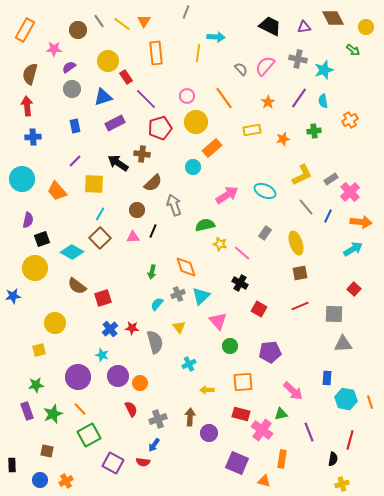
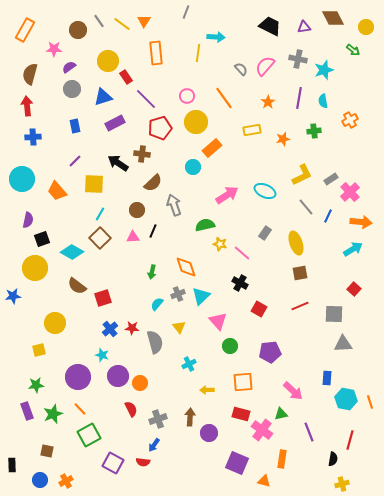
purple line at (299, 98): rotated 25 degrees counterclockwise
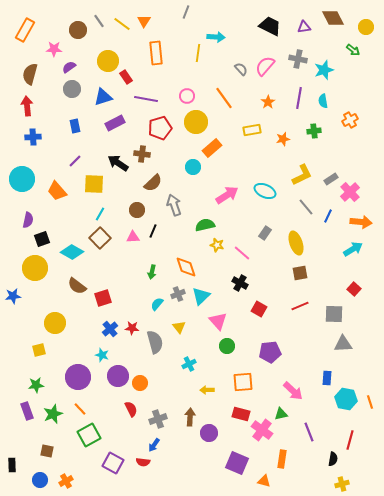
purple line at (146, 99): rotated 35 degrees counterclockwise
yellow star at (220, 244): moved 3 px left, 1 px down
green circle at (230, 346): moved 3 px left
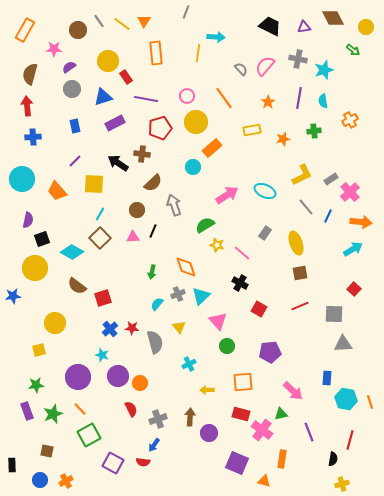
green semicircle at (205, 225): rotated 18 degrees counterclockwise
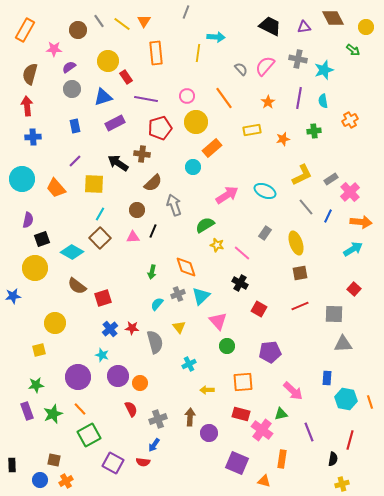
orange trapezoid at (57, 191): moved 1 px left, 3 px up
brown square at (47, 451): moved 7 px right, 9 px down
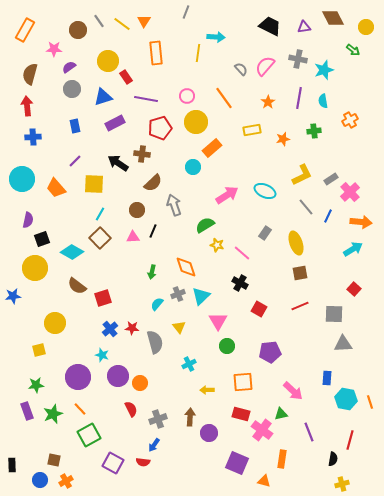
pink triangle at (218, 321): rotated 12 degrees clockwise
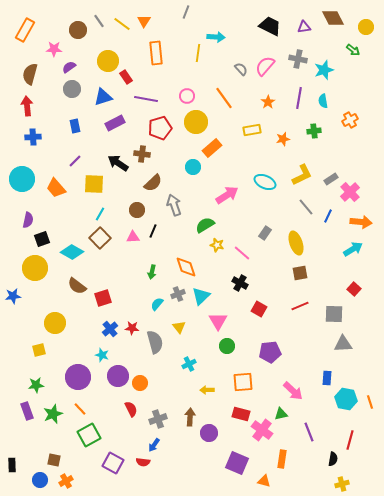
cyan ellipse at (265, 191): moved 9 px up
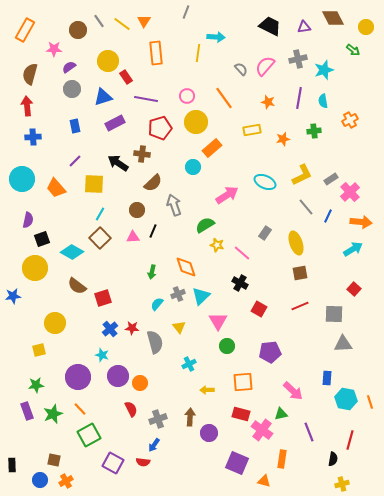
gray cross at (298, 59): rotated 24 degrees counterclockwise
orange star at (268, 102): rotated 24 degrees counterclockwise
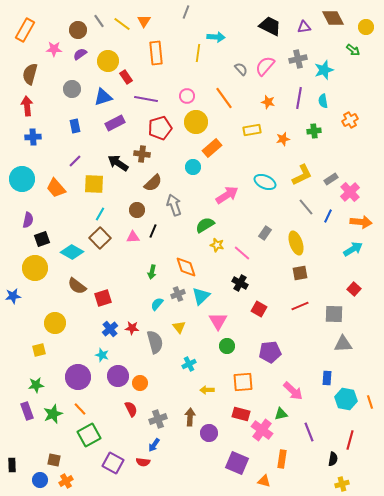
purple semicircle at (69, 67): moved 11 px right, 13 px up
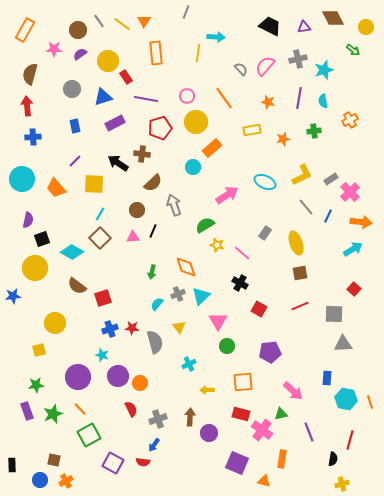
blue cross at (110, 329): rotated 21 degrees clockwise
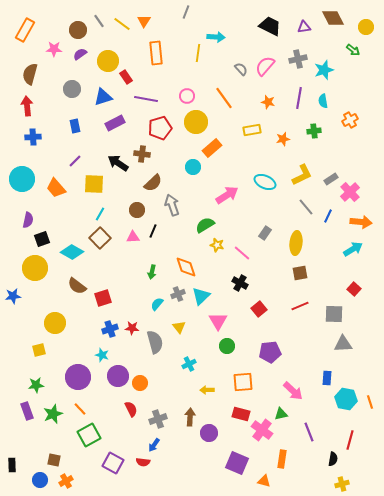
gray arrow at (174, 205): moved 2 px left
yellow ellipse at (296, 243): rotated 25 degrees clockwise
red square at (259, 309): rotated 21 degrees clockwise
